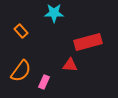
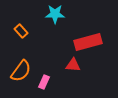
cyan star: moved 1 px right, 1 px down
red triangle: moved 3 px right
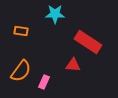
orange rectangle: rotated 40 degrees counterclockwise
red rectangle: rotated 48 degrees clockwise
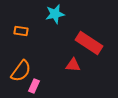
cyan star: rotated 12 degrees counterclockwise
red rectangle: moved 1 px right, 1 px down
pink rectangle: moved 10 px left, 4 px down
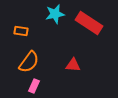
red rectangle: moved 20 px up
orange semicircle: moved 8 px right, 9 px up
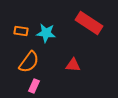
cyan star: moved 9 px left, 19 px down; rotated 18 degrees clockwise
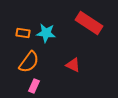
orange rectangle: moved 2 px right, 2 px down
red triangle: rotated 21 degrees clockwise
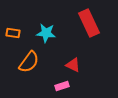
red rectangle: rotated 32 degrees clockwise
orange rectangle: moved 10 px left
pink rectangle: moved 28 px right; rotated 48 degrees clockwise
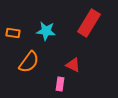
red rectangle: rotated 56 degrees clockwise
cyan star: moved 2 px up
pink rectangle: moved 2 px left, 2 px up; rotated 64 degrees counterclockwise
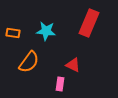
red rectangle: rotated 8 degrees counterclockwise
